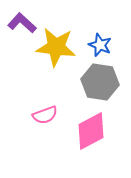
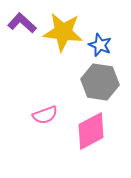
yellow star: moved 7 px right, 15 px up
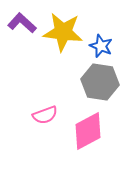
blue star: moved 1 px right, 1 px down
pink diamond: moved 3 px left
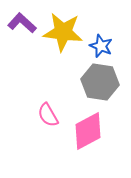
pink semicircle: moved 3 px right; rotated 80 degrees clockwise
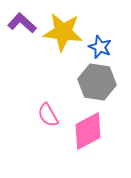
blue star: moved 1 px left, 1 px down
gray hexagon: moved 3 px left
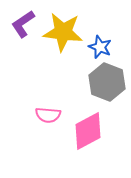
purple L-shape: moved 1 px right, 1 px down; rotated 76 degrees counterclockwise
gray hexagon: moved 10 px right; rotated 12 degrees clockwise
pink semicircle: rotated 55 degrees counterclockwise
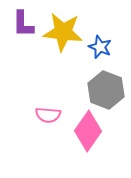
purple L-shape: rotated 56 degrees counterclockwise
gray hexagon: moved 1 px left, 8 px down
pink diamond: rotated 27 degrees counterclockwise
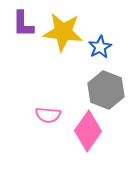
blue star: rotated 20 degrees clockwise
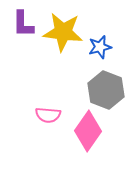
blue star: rotated 15 degrees clockwise
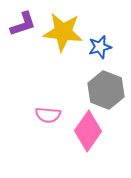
purple L-shape: rotated 108 degrees counterclockwise
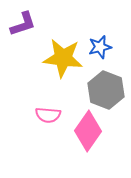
yellow star: moved 26 px down
